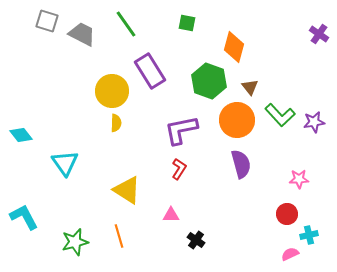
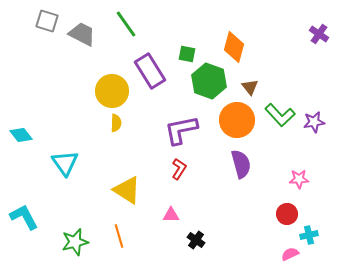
green square: moved 31 px down
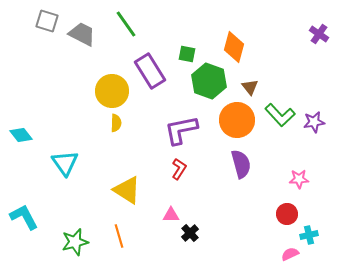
black cross: moved 6 px left, 7 px up; rotated 12 degrees clockwise
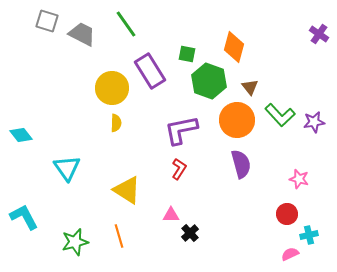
yellow circle: moved 3 px up
cyan triangle: moved 2 px right, 5 px down
pink star: rotated 18 degrees clockwise
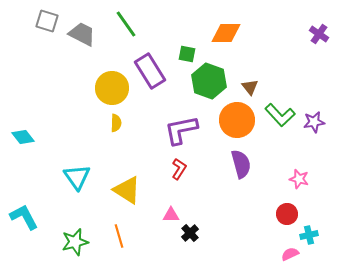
orange diamond: moved 8 px left, 14 px up; rotated 76 degrees clockwise
cyan diamond: moved 2 px right, 2 px down
cyan triangle: moved 10 px right, 9 px down
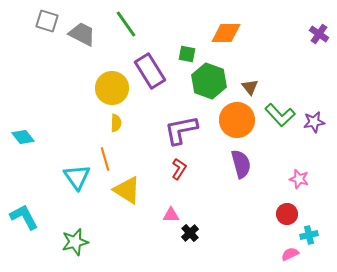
orange line: moved 14 px left, 77 px up
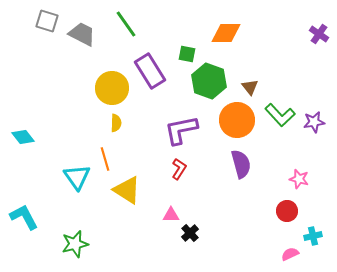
red circle: moved 3 px up
cyan cross: moved 4 px right, 1 px down
green star: moved 2 px down
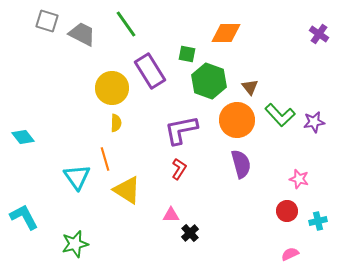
cyan cross: moved 5 px right, 15 px up
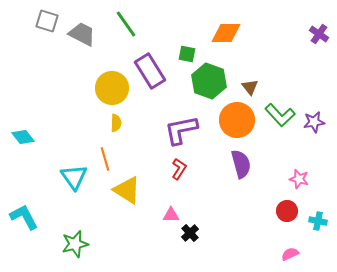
cyan triangle: moved 3 px left
cyan cross: rotated 24 degrees clockwise
